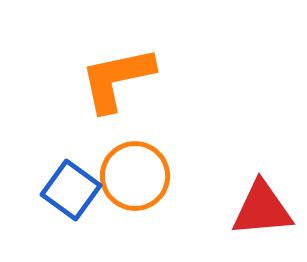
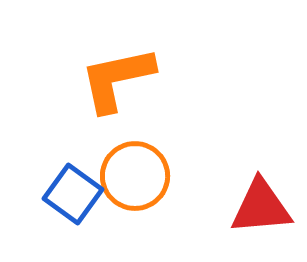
blue square: moved 2 px right, 4 px down
red triangle: moved 1 px left, 2 px up
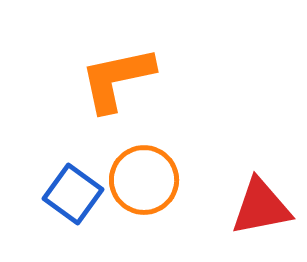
orange circle: moved 9 px right, 4 px down
red triangle: rotated 6 degrees counterclockwise
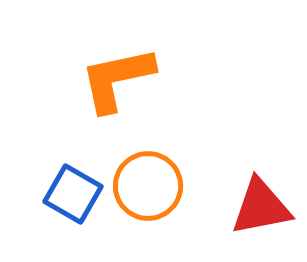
orange circle: moved 4 px right, 6 px down
blue square: rotated 6 degrees counterclockwise
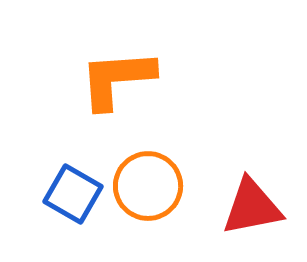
orange L-shape: rotated 8 degrees clockwise
red triangle: moved 9 px left
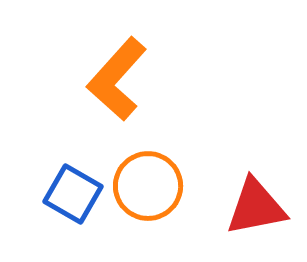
orange L-shape: rotated 44 degrees counterclockwise
red triangle: moved 4 px right
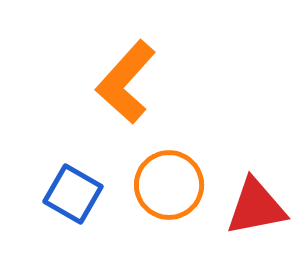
orange L-shape: moved 9 px right, 3 px down
orange circle: moved 21 px right, 1 px up
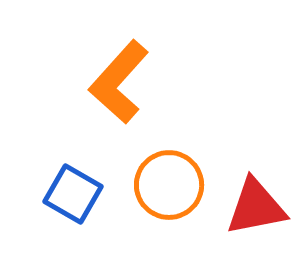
orange L-shape: moved 7 px left
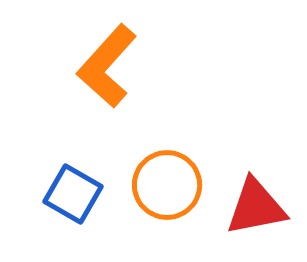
orange L-shape: moved 12 px left, 16 px up
orange circle: moved 2 px left
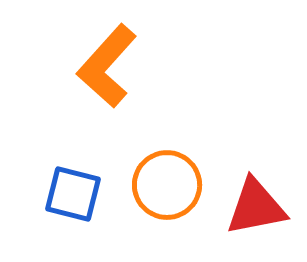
blue square: rotated 16 degrees counterclockwise
